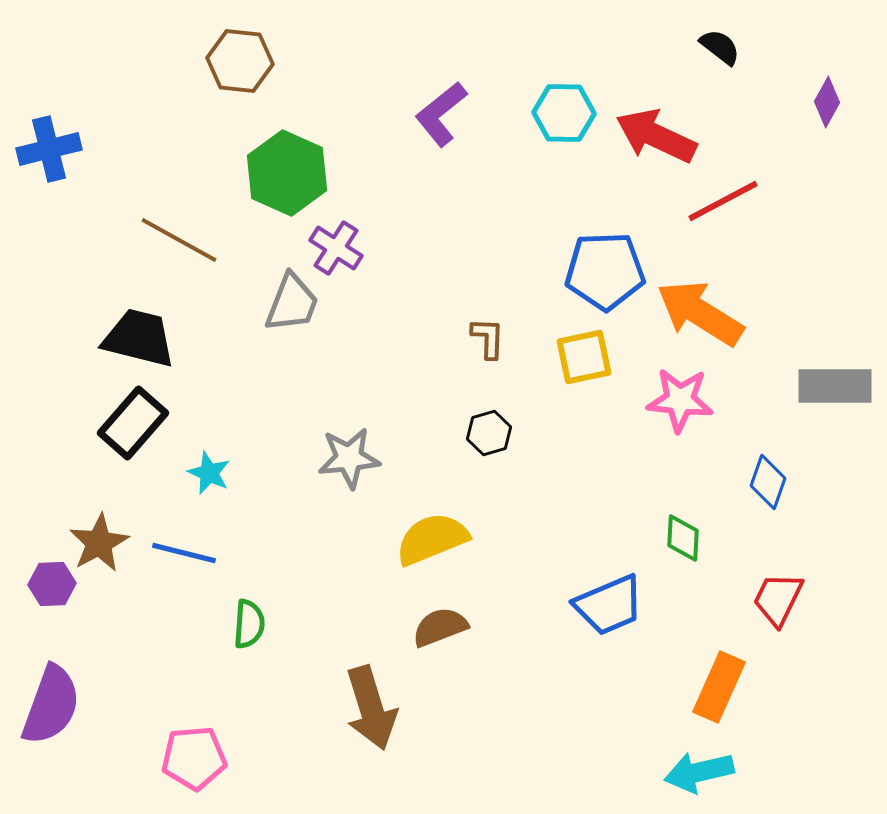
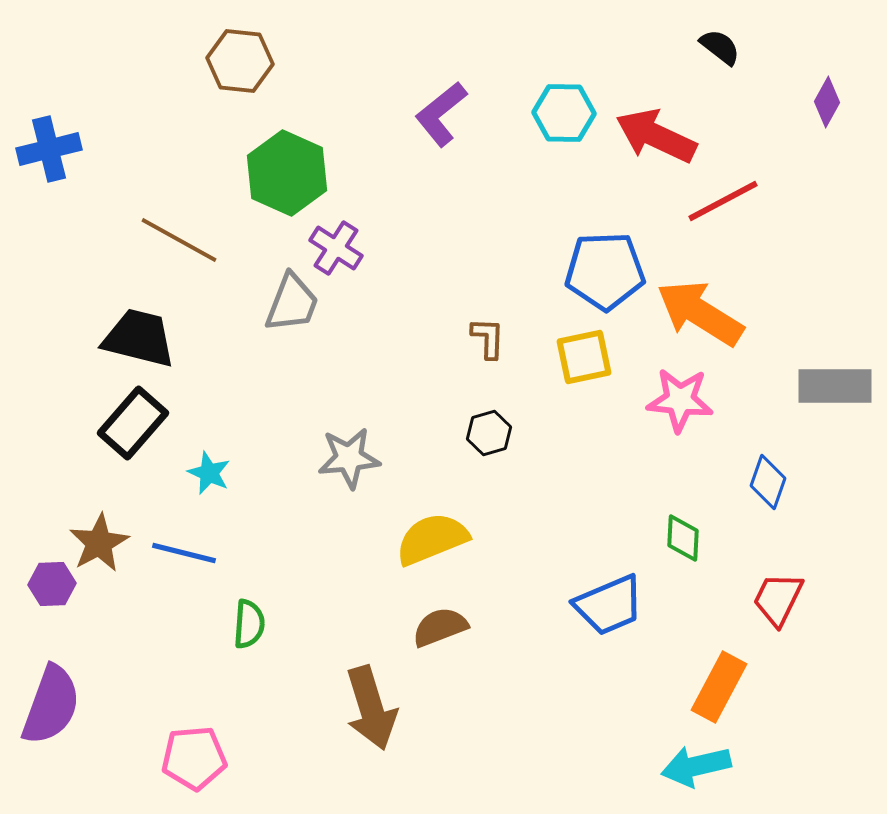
orange rectangle: rotated 4 degrees clockwise
cyan arrow: moved 3 px left, 6 px up
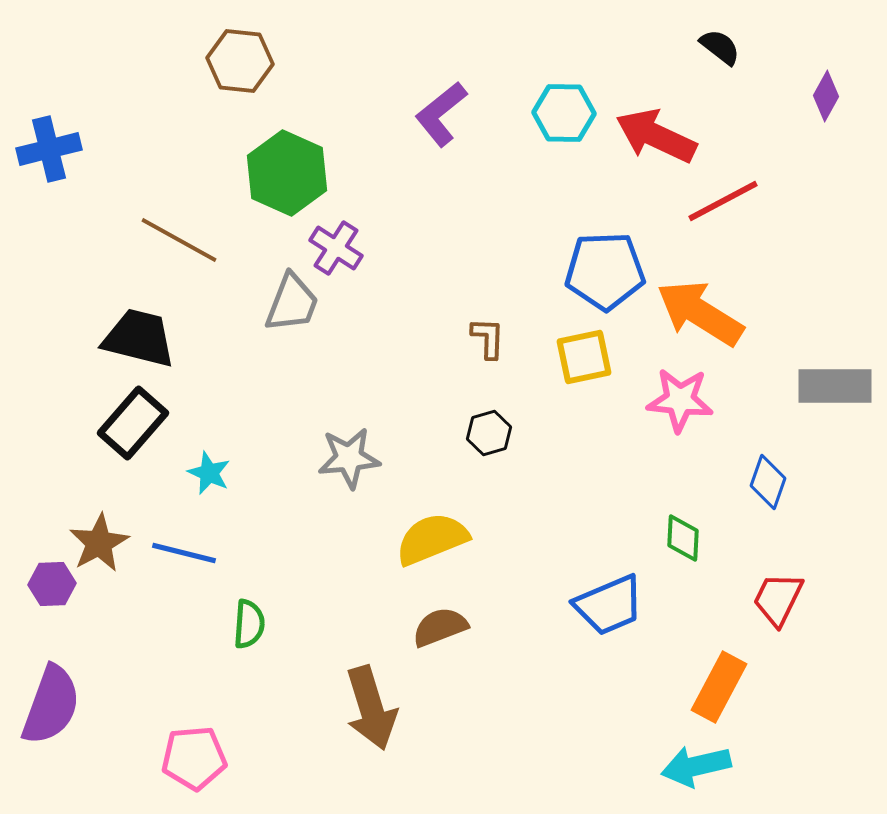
purple diamond: moved 1 px left, 6 px up
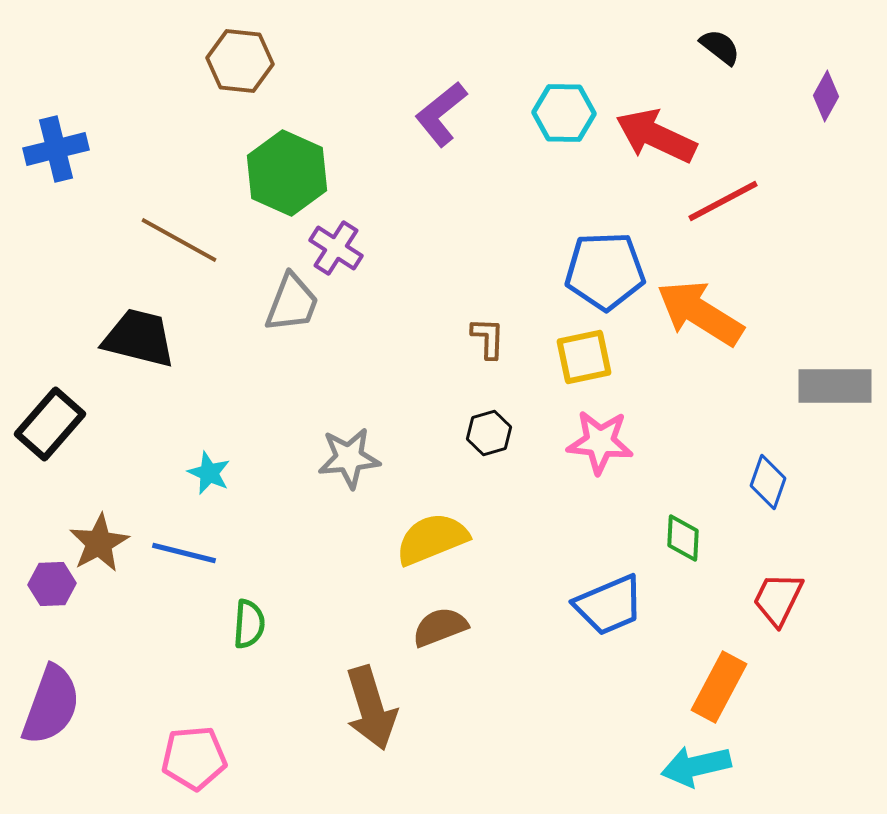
blue cross: moved 7 px right
pink star: moved 80 px left, 42 px down
black rectangle: moved 83 px left, 1 px down
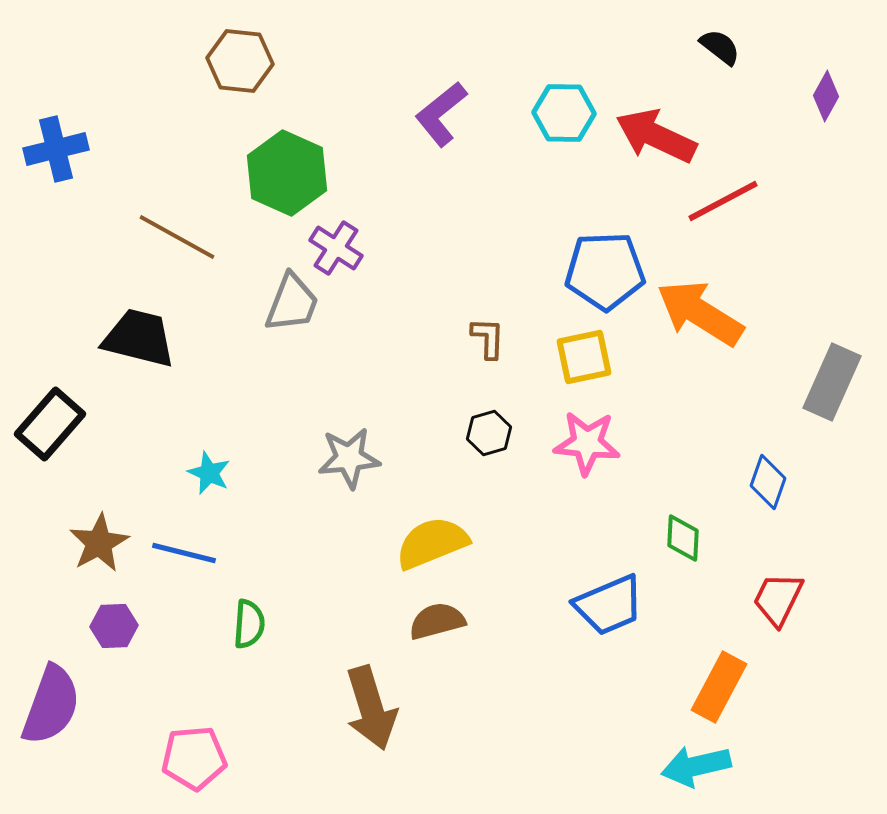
brown line: moved 2 px left, 3 px up
gray rectangle: moved 3 px left, 4 px up; rotated 66 degrees counterclockwise
pink star: moved 13 px left, 1 px down
yellow semicircle: moved 4 px down
purple hexagon: moved 62 px right, 42 px down
brown semicircle: moved 3 px left, 6 px up; rotated 6 degrees clockwise
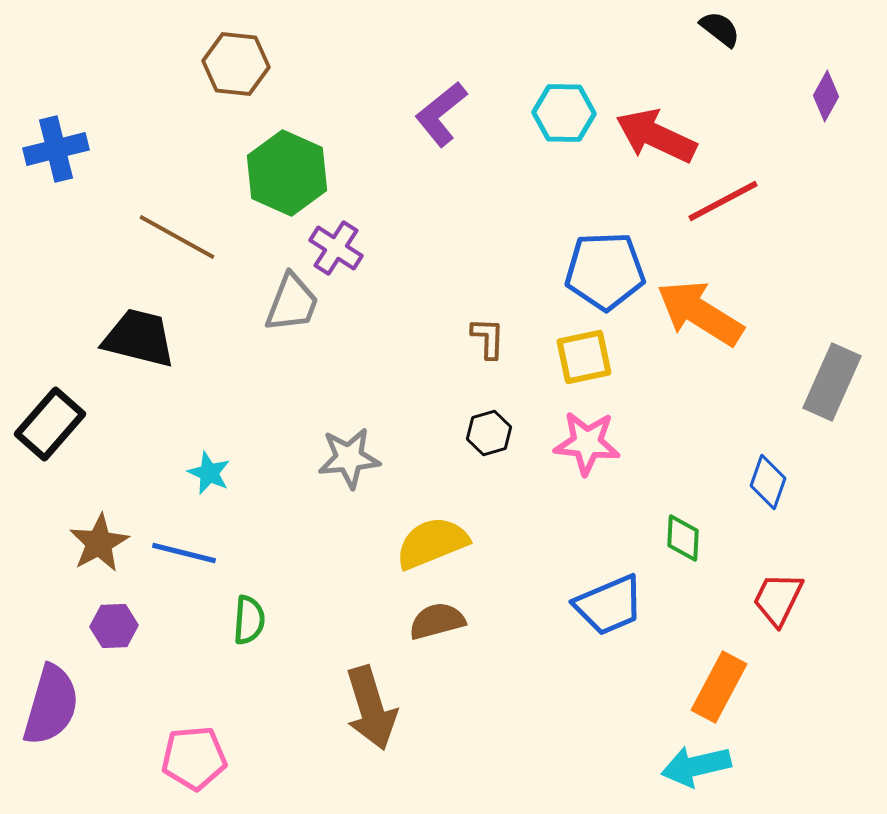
black semicircle: moved 18 px up
brown hexagon: moved 4 px left, 3 px down
green semicircle: moved 4 px up
purple semicircle: rotated 4 degrees counterclockwise
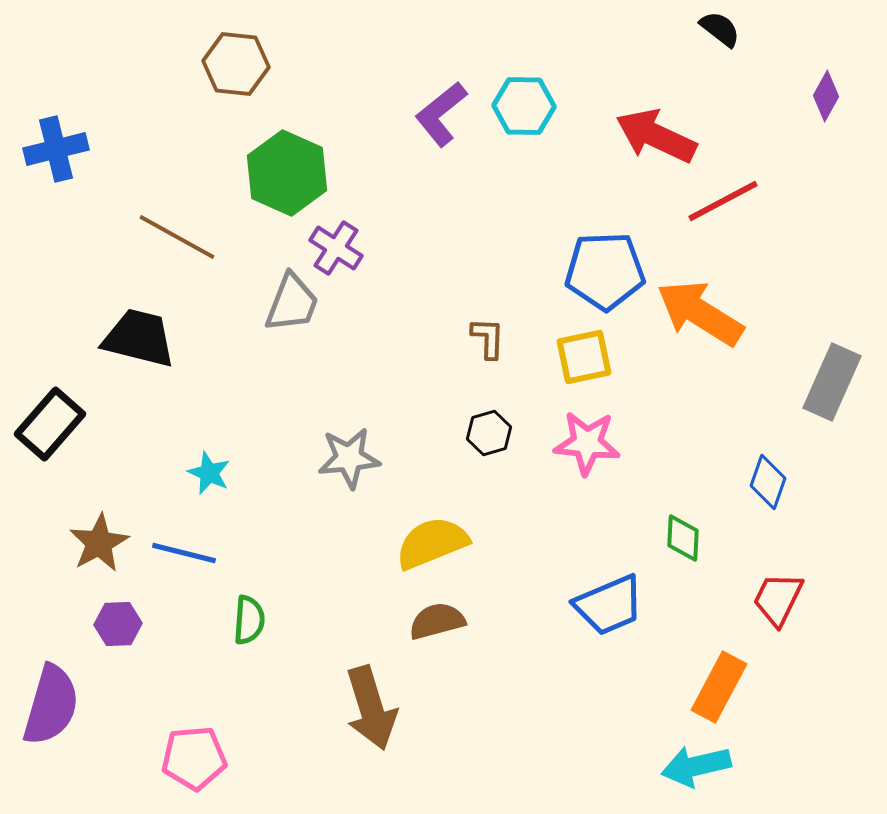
cyan hexagon: moved 40 px left, 7 px up
purple hexagon: moved 4 px right, 2 px up
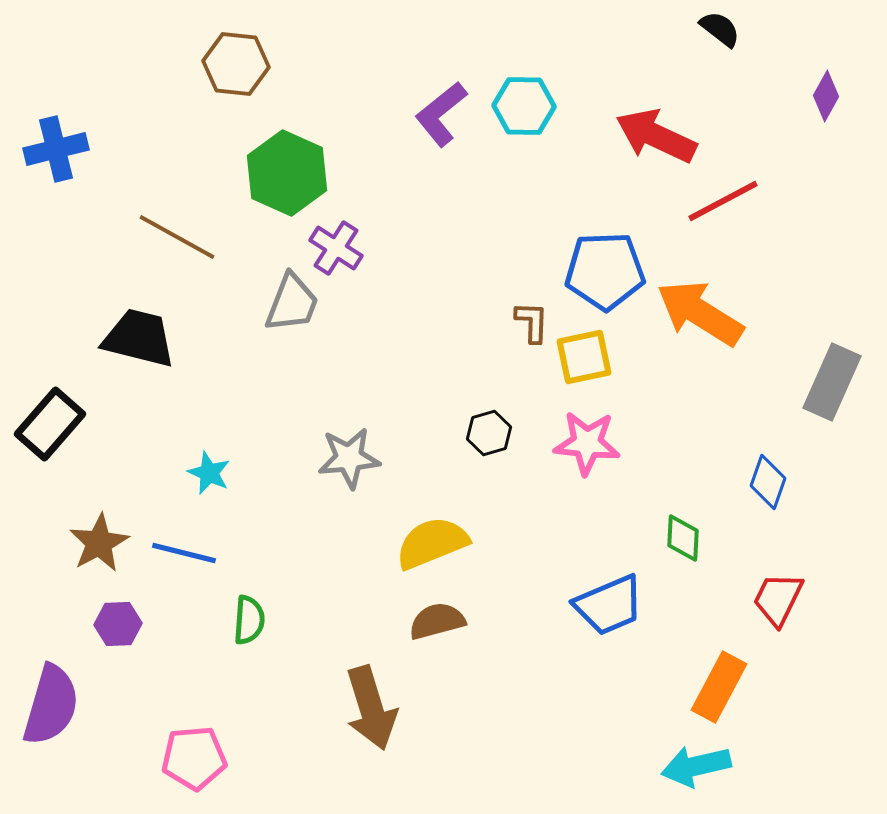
brown L-shape: moved 44 px right, 16 px up
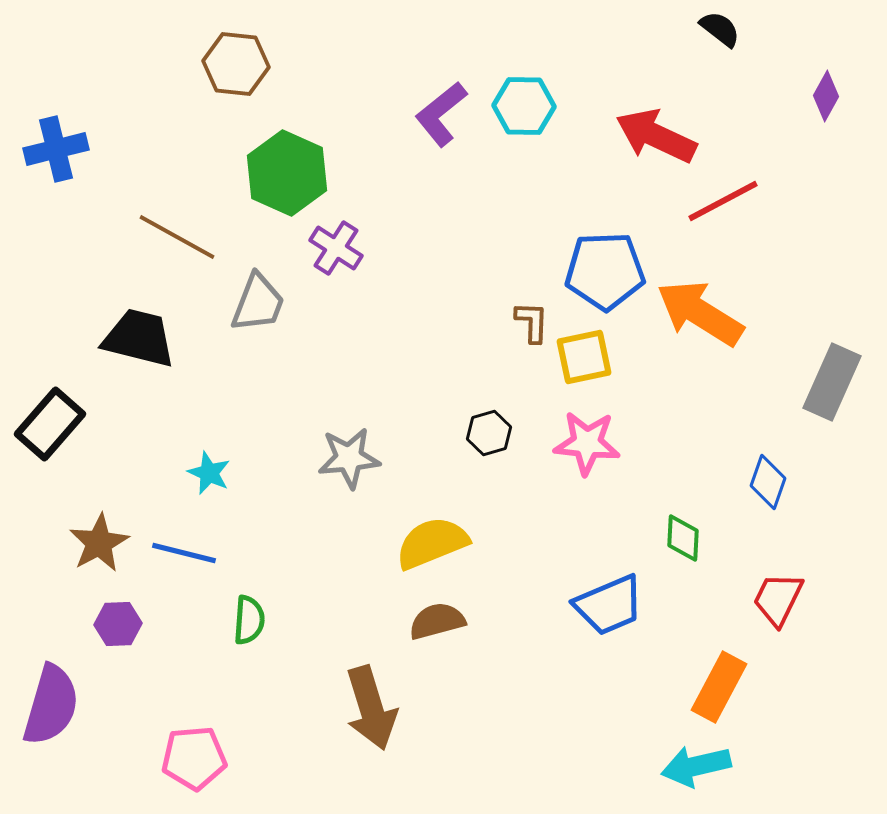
gray trapezoid: moved 34 px left
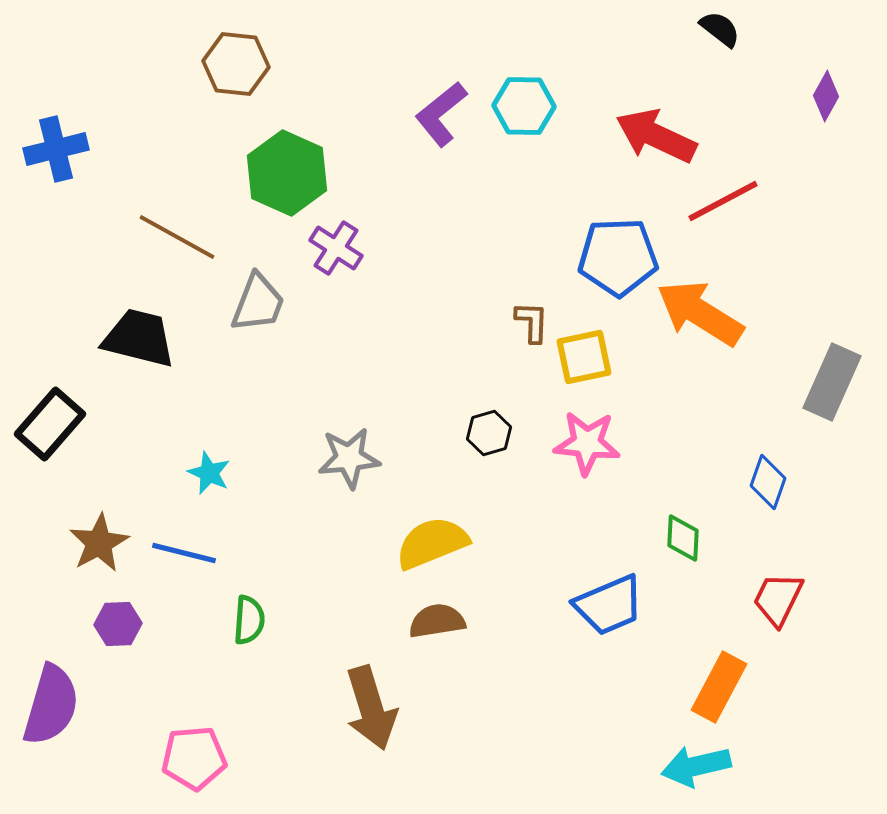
blue pentagon: moved 13 px right, 14 px up
brown semicircle: rotated 6 degrees clockwise
